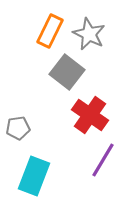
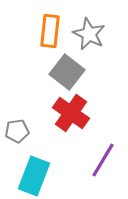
orange rectangle: rotated 20 degrees counterclockwise
red cross: moved 19 px left, 2 px up
gray pentagon: moved 1 px left, 3 px down
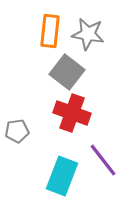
gray star: moved 1 px left; rotated 16 degrees counterclockwise
red cross: moved 1 px right; rotated 15 degrees counterclockwise
purple line: rotated 69 degrees counterclockwise
cyan rectangle: moved 28 px right
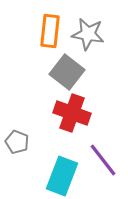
gray pentagon: moved 11 px down; rotated 30 degrees clockwise
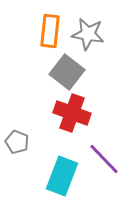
purple line: moved 1 px right, 1 px up; rotated 6 degrees counterclockwise
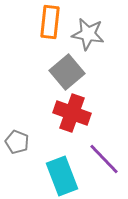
orange rectangle: moved 9 px up
gray square: rotated 12 degrees clockwise
cyan rectangle: rotated 42 degrees counterclockwise
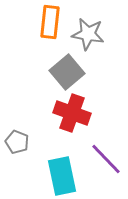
purple line: moved 2 px right
cyan rectangle: rotated 9 degrees clockwise
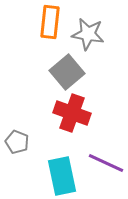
purple line: moved 4 px down; rotated 21 degrees counterclockwise
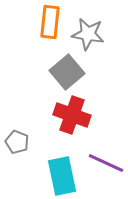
red cross: moved 2 px down
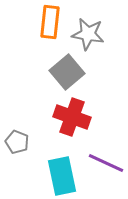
red cross: moved 2 px down
